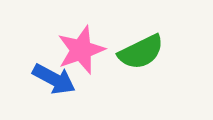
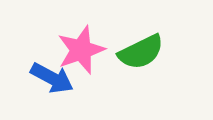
blue arrow: moved 2 px left, 1 px up
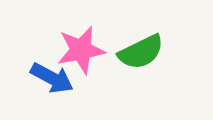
pink star: rotated 9 degrees clockwise
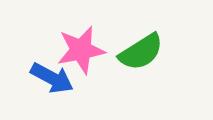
green semicircle: rotated 6 degrees counterclockwise
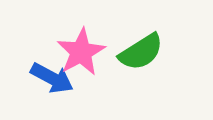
pink star: moved 2 px down; rotated 18 degrees counterclockwise
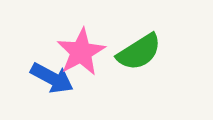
green semicircle: moved 2 px left
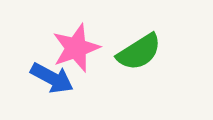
pink star: moved 5 px left, 4 px up; rotated 9 degrees clockwise
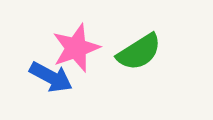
blue arrow: moved 1 px left, 1 px up
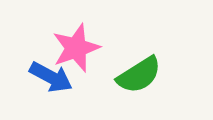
green semicircle: moved 23 px down
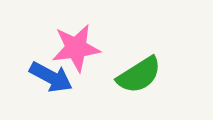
pink star: rotated 12 degrees clockwise
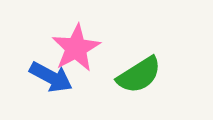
pink star: rotated 21 degrees counterclockwise
